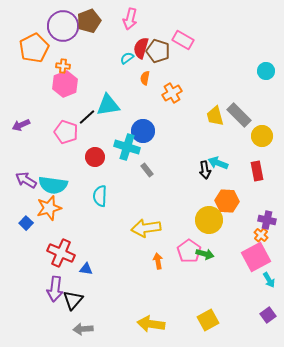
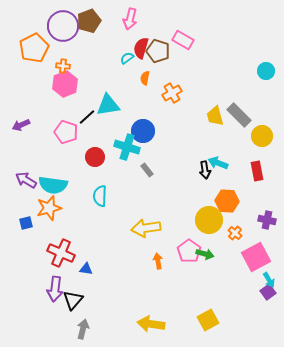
blue square at (26, 223): rotated 32 degrees clockwise
orange cross at (261, 235): moved 26 px left, 2 px up
purple square at (268, 315): moved 23 px up
gray arrow at (83, 329): rotated 108 degrees clockwise
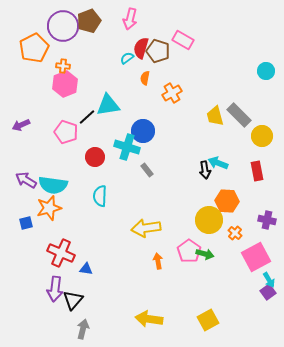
yellow arrow at (151, 324): moved 2 px left, 5 px up
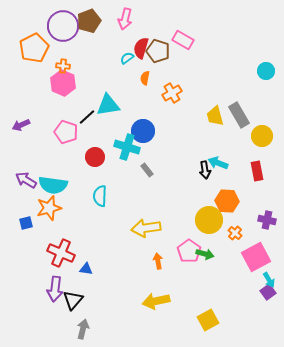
pink arrow at (130, 19): moved 5 px left
pink hexagon at (65, 84): moved 2 px left, 1 px up; rotated 15 degrees counterclockwise
gray rectangle at (239, 115): rotated 15 degrees clockwise
yellow arrow at (149, 319): moved 7 px right, 18 px up; rotated 20 degrees counterclockwise
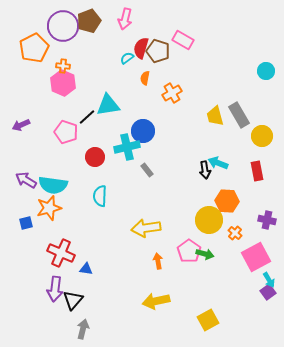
cyan cross at (127, 147): rotated 30 degrees counterclockwise
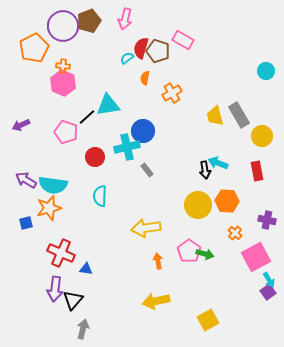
yellow circle at (209, 220): moved 11 px left, 15 px up
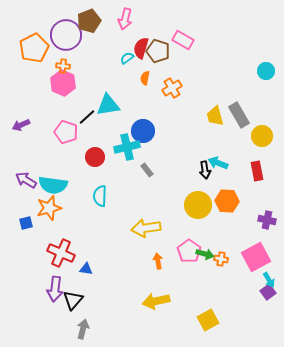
purple circle at (63, 26): moved 3 px right, 9 px down
orange cross at (172, 93): moved 5 px up
orange cross at (235, 233): moved 14 px left, 26 px down; rotated 32 degrees counterclockwise
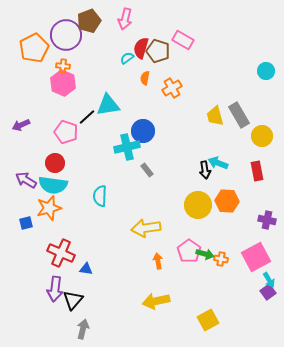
red circle at (95, 157): moved 40 px left, 6 px down
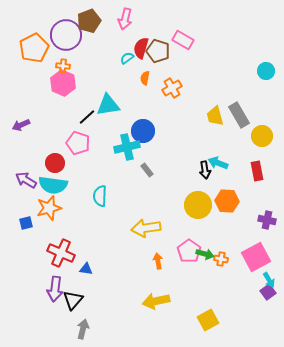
pink pentagon at (66, 132): moved 12 px right, 11 px down
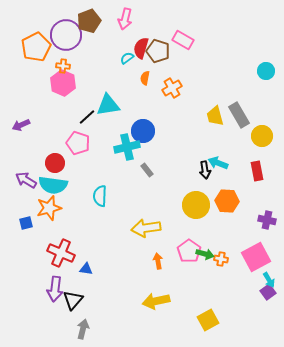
orange pentagon at (34, 48): moved 2 px right, 1 px up
yellow circle at (198, 205): moved 2 px left
